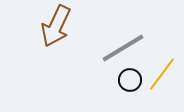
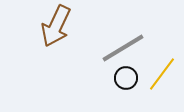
black circle: moved 4 px left, 2 px up
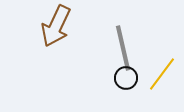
gray line: rotated 72 degrees counterclockwise
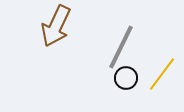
gray line: moved 2 px left, 1 px up; rotated 39 degrees clockwise
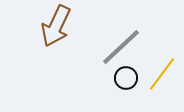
gray line: rotated 21 degrees clockwise
